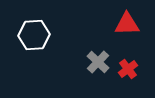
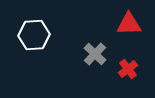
red triangle: moved 2 px right
gray cross: moved 3 px left, 8 px up
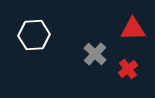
red triangle: moved 4 px right, 5 px down
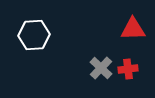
gray cross: moved 6 px right, 14 px down
red cross: rotated 30 degrees clockwise
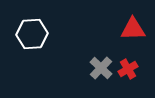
white hexagon: moved 2 px left, 1 px up
red cross: rotated 24 degrees counterclockwise
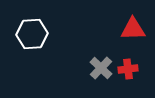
red cross: rotated 24 degrees clockwise
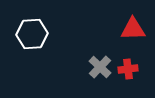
gray cross: moved 1 px left, 1 px up
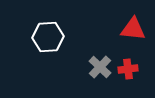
red triangle: rotated 8 degrees clockwise
white hexagon: moved 16 px right, 3 px down
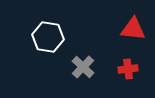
white hexagon: rotated 12 degrees clockwise
gray cross: moved 17 px left
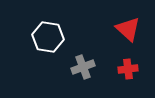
red triangle: moved 5 px left; rotated 36 degrees clockwise
gray cross: rotated 25 degrees clockwise
